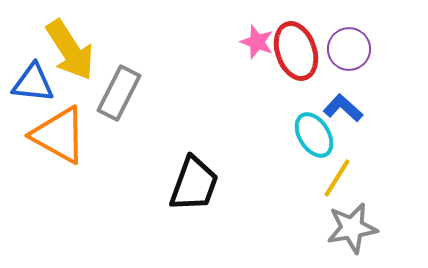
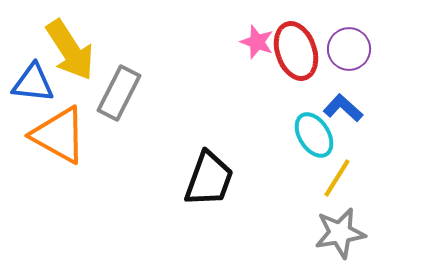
black trapezoid: moved 15 px right, 5 px up
gray star: moved 12 px left, 5 px down
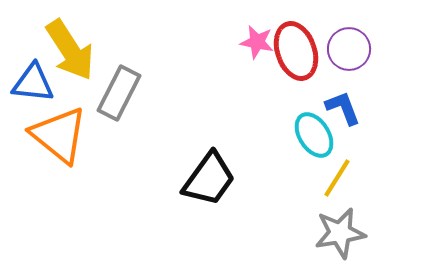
pink star: rotated 8 degrees counterclockwise
blue L-shape: rotated 27 degrees clockwise
orange triangle: rotated 10 degrees clockwise
black trapezoid: rotated 16 degrees clockwise
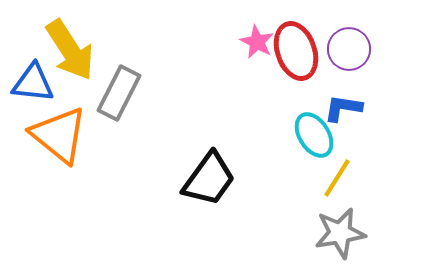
pink star: rotated 16 degrees clockwise
blue L-shape: rotated 60 degrees counterclockwise
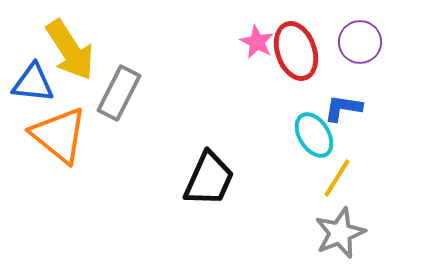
purple circle: moved 11 px right, 7 px up
black trapezoid: rotated 12 degrees counterclockwise
gray star: rotated 12 degrees counterclockwise
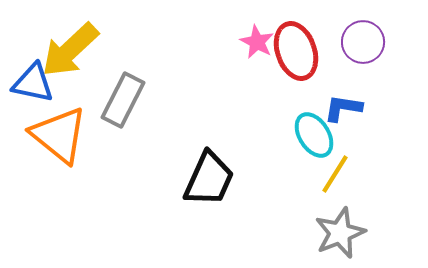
purple circle: moved 3 px right
yellow arrow: rotated 80 degrees clockwise
blue triangle: rotated 6 degrees clockwise
gray rectangle: moved 4 px right, 7 px down
yellow line: moved 2 px left, 4 px up
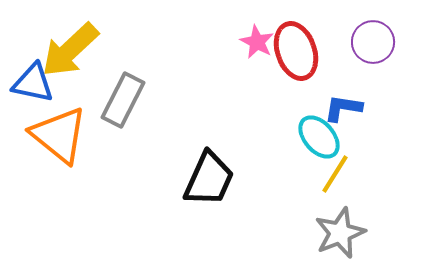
purple circle: moved 10 px right
cyan ellipse: moved 5 px right, 2 px down; rotated 9 degrees counterclockwise
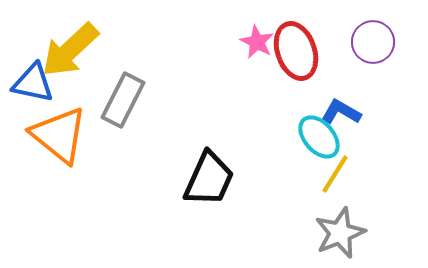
blue L-shape: moved 2 px left, 4 px down; rotated 21 degrees clockwise
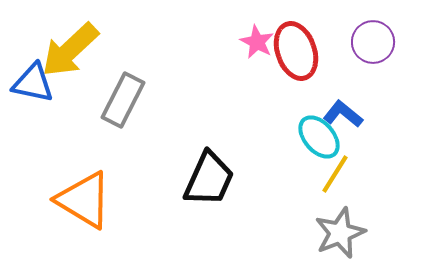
blue L-shape: moved 2 px right, 2 px down; rotated 9 degrees clockwise
orange triangle: moved 25 px right, 65 px down; rotated 8 degrees counterclockwise
